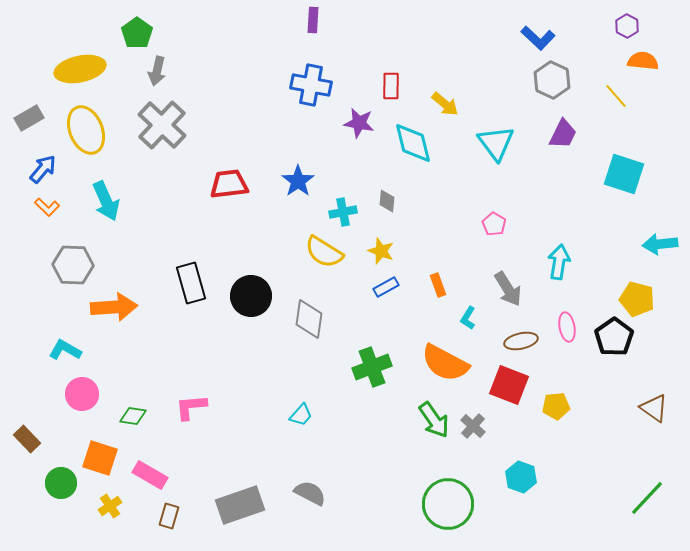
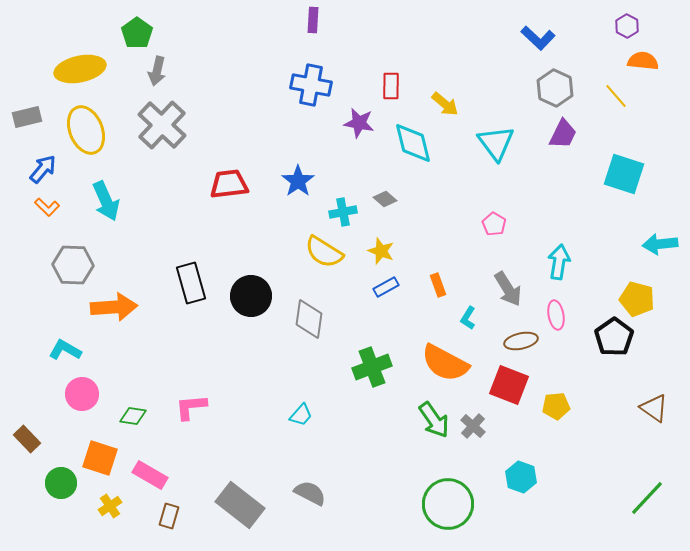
gray hexagon at (552, 80): moved 3 px right, 8 px down
gray rectangle at (29, 118): moved 2 px left, 1 px up; rotated 16 degrees clockwise
gray diamond at (387, 201): moved 2 px left, 2 px up; rotated 55 degrees counterclockwise
pink ellipse at (567, 327): moved 11 px left, 12 px up
gray rectangle at (240, 505): rotated 57 degrees clockwise
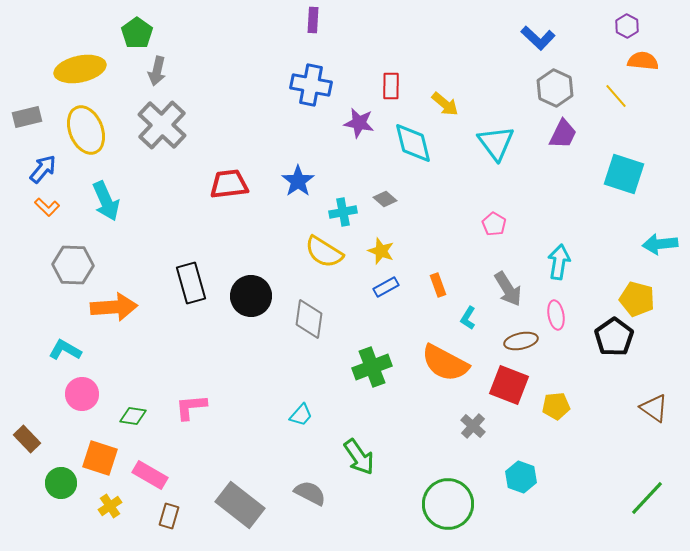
green arrow at (434, 420): moved 75 px left, 37 px down
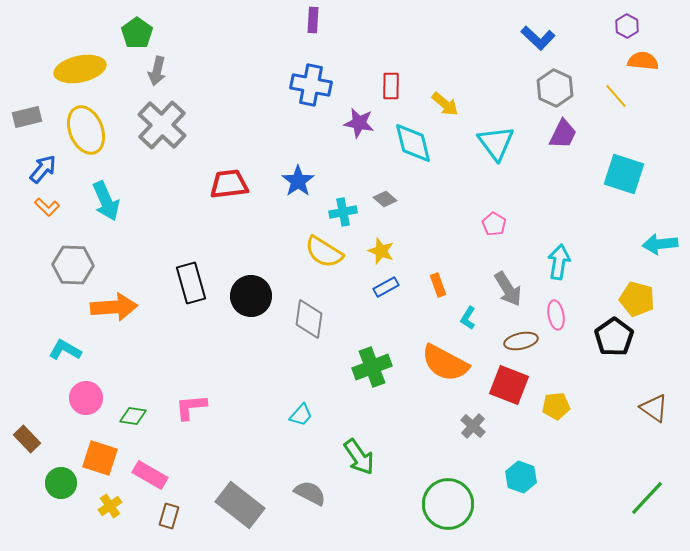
pink circle at (82, 394): moved 4 px right, 4 px down
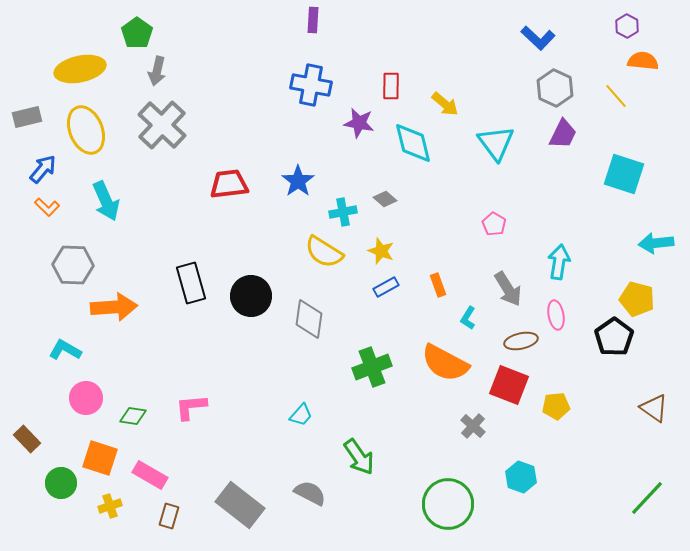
cyan arrow at (660, 244): moved 4 px left, 1 px up
yellow cross at (110, 506): rotated 15 degrees clockwise
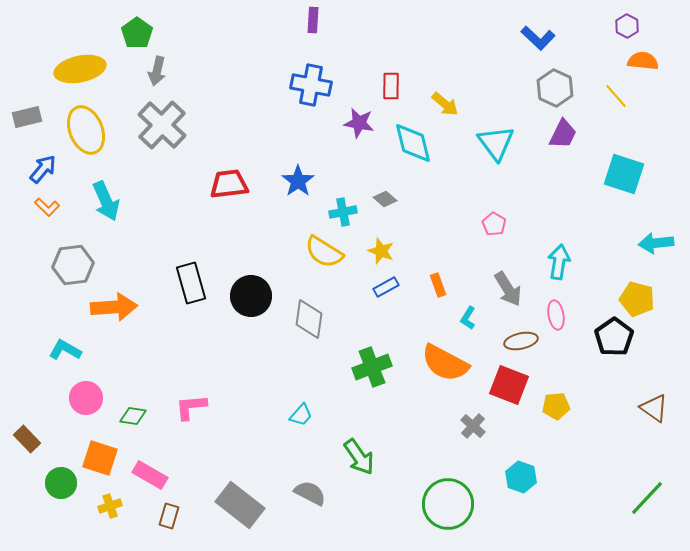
gray hexagon at (73, 265): rotated 9 degrees counterclockwise
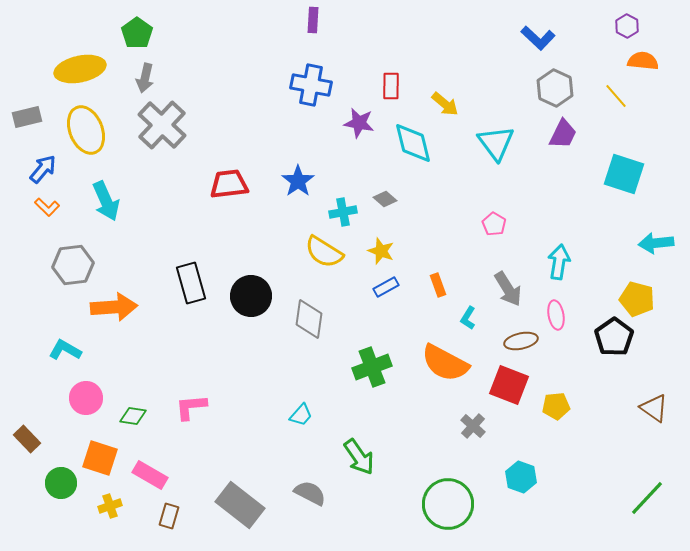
gray arrow at (157, 71): moved 12 px left, 7 px down
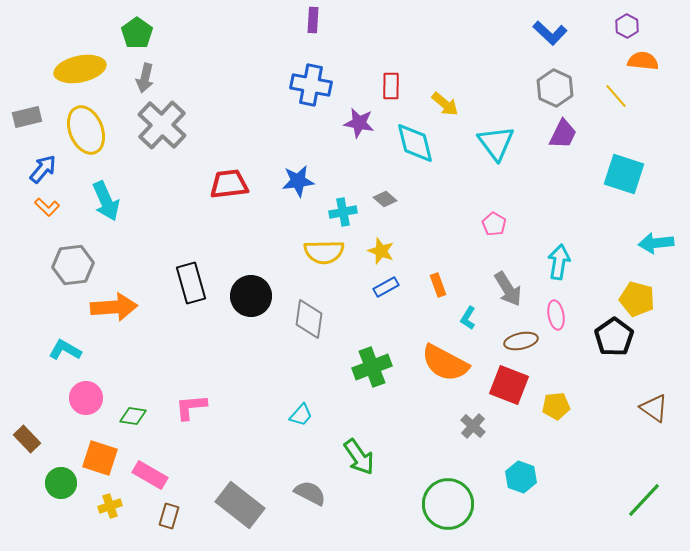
blue L-shape at (538, 38): moved 12 px right, 5 px up
cyan diamond at (413, 143): moved 2 px right
blue star at (298, 181): rotated 28 degrees clockwise
yellow semicircle at (324, 252): rotated 33 degrees counterclockwise
green line at (647, 498): moved 3 px left, 2 px down
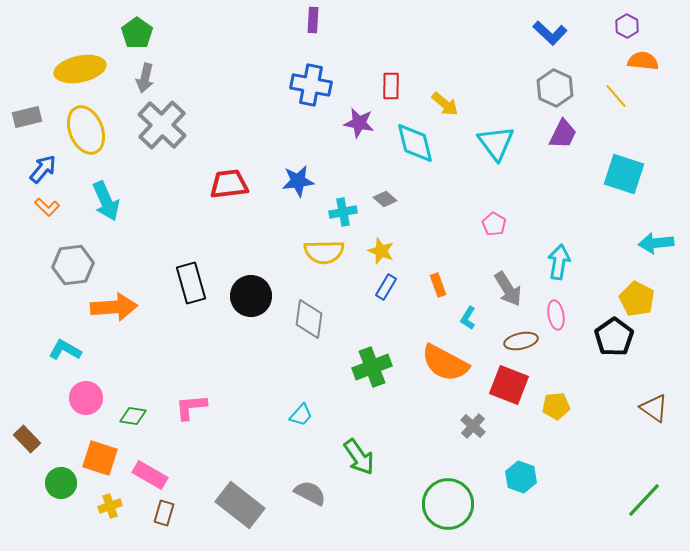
blue rectangle at (386, 287): rotated 30 degrees counterclockwise
yellow pentagon at (637, 299): rotated 12 degrees clockwise
brown rectangle at (169, 516): moved 5 px left, 3 px up
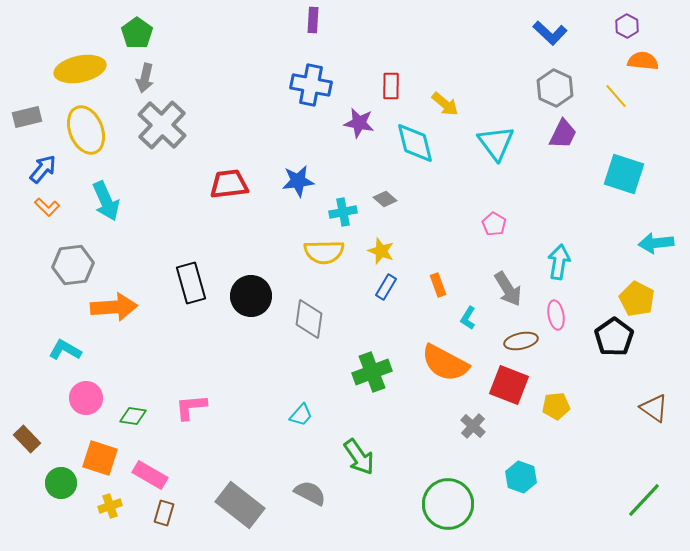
green cross at (372, 367): moved 5 px down
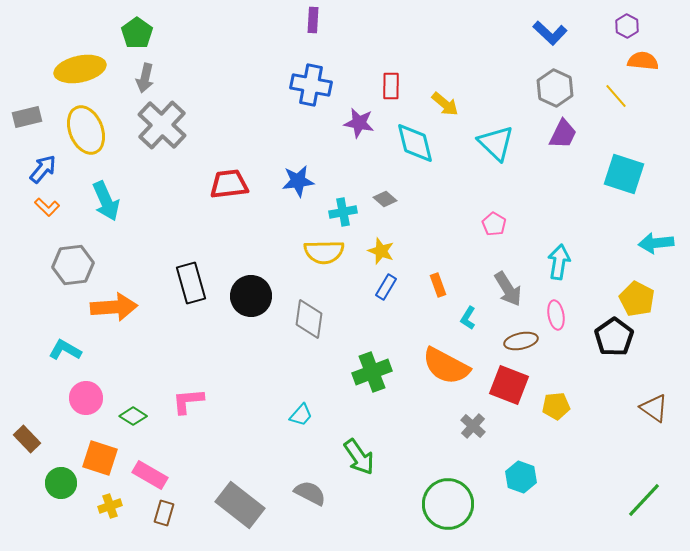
cyan triangle at (496, 143): rotated 9 degrees counterclockwise
orange semicircle at (445, 363): moved 1 px right, 3 px down
pink L-shape at (191, 407): moved 3 px left, 6 px up
green diamond at (133, 416): rotated 24 degrees clockwise
